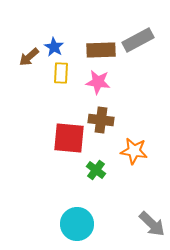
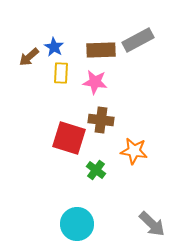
pink star: moved 3 px left
red square: rotated 12 degrees clockwise
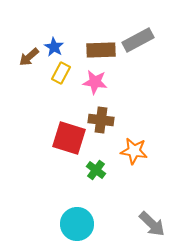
yellow rectangle: rotated 25 degrees clockwise
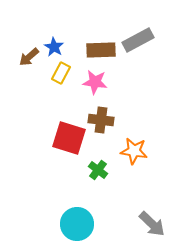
green cross: moved 2 px right
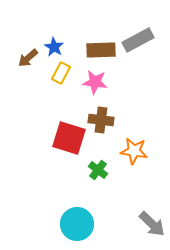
brown arrow: moved 1 px left, 1 px down
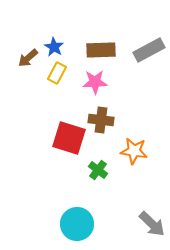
gray rectangle: moved 11 px right, 10 px down
yellow rectangle: moved 4 px left
pink star: rotated 10 degrees counterclockwise
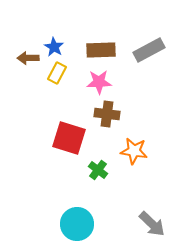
brown arrow: rotated 40 degrees clockwise
pink star: moved 4 px right
brown cross: moved 6 px right, 6 px up
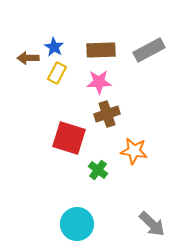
brown cross: rotated 25 degrees counterclockwise
